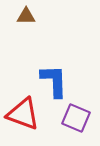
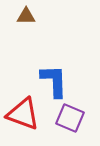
purple square: moved 6 px left
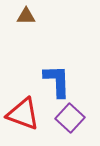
blue L-shape: moved 3 px right
purple square: rotated 20 degrees clockwise
